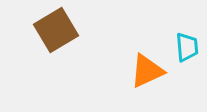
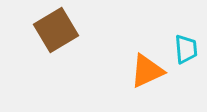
cyan trapezoid: moved 1 px left, 2 px down
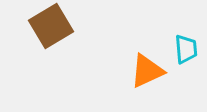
brown square: moved 5 px left, 4 px up
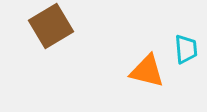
orange triangle: rotated 39 degrees clockwise
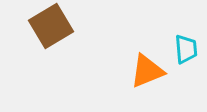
orange triangle: rotated 36 degrees counterclockwise
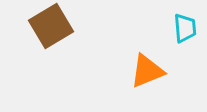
cyan trapezoid: moved 1 px left, 21 px up
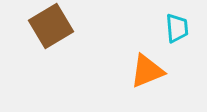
cyan trapezoid: moved 8 px left
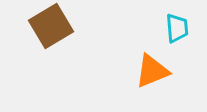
orange triangle: moved 5 px right
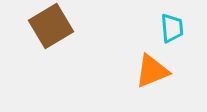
cyan trapezoid: moved 5 px left
